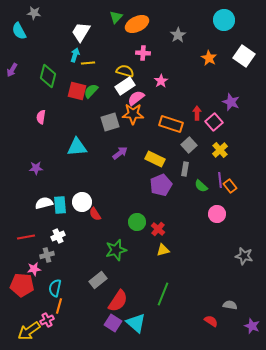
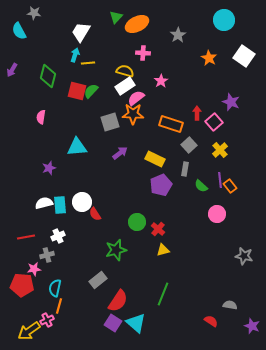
purple star at (36, 168): moved 13 px right; rotated 16 degrees counterclockwise
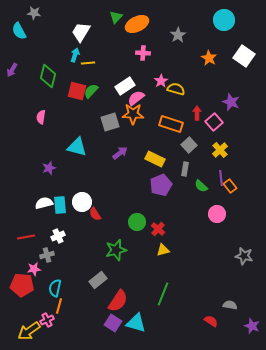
yellow semicircle at (125, 71): moved 51 px right, 18 px down
cyan triangle at (77, 147): rotated 20 degrees clockwise
purple line at (220, 180): moved 1 px right, 2 px up
cyan triangle at (136, 323): rotated 25 degrees counterclockwise
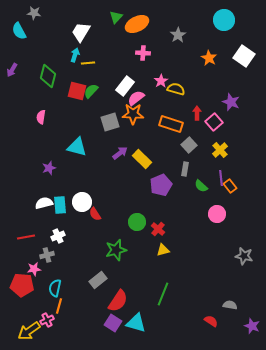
white rectangle at (125, 86): rotated 18 degrees counterclockwise
yellow rectangle at (155, 159): moved 13 px left; rotated 18 degrees clockwise
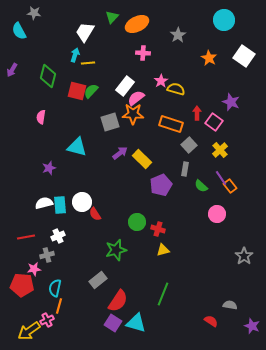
green triangle at (116, 17): moved 4 px left
white trapezoid at (81, 32): moved 4 px right
pink square at (214, 122): rotated 12 degrees counterclockwise
purple line at (221, 178): rotated 28 degrees counterclockwise
red cross at (158, 229): rotated 24 degrees counterclockwise
gray star at (244, 256): rotated 24 degrees clockwise
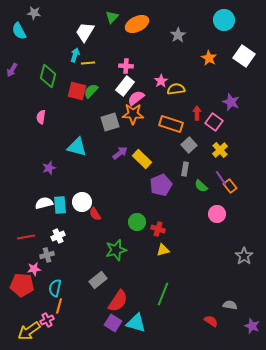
pink cross at (143, 53): moved 17 px left, 13 px down
yellow semicircle at (176, 89): rotated 24 degrees counterclockwise
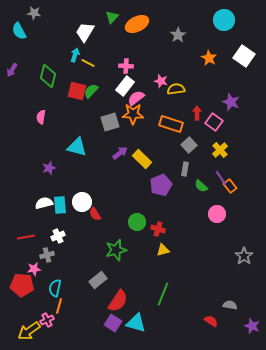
yellow line at (88, 63): rotated 32 degrees clockwise
pink star at (161, 81): rotated 24 degrees counterclockwise
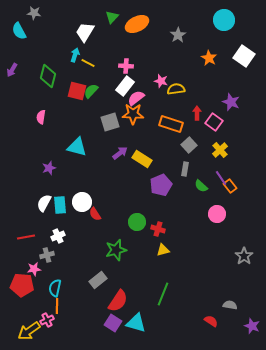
yellow rectangle at (142, 159): rotated 12 degrees counterclockwise
white semicircle at (44, 203): rotated 48 degrees counterclockwise
orange line at (59, 306): moved 2 px left; rotated 14 degrees counterclockwise
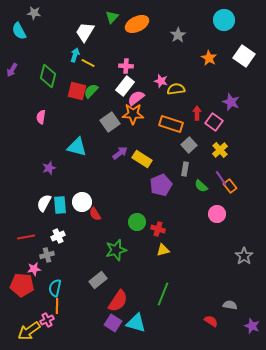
gray square at (110, 122): rotated 18 degrees counterclockwise
